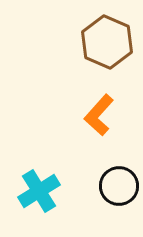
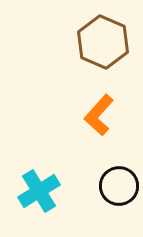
brown hexagon: moved 4 px left
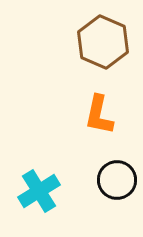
orange L-shape: rotated 30 degrees counterclockwise
black circle: moved 2 px left, 6 px up
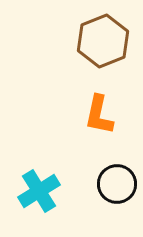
brown hexagon: moved 1 px up; rotated 15 degrees clockwise
black circle: moved 4 px down
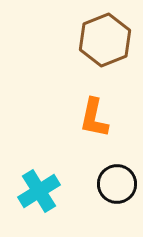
brown hexagon: moved 2 px right, 1 px up
orange L-shape: moved 5 px left, 3 px down
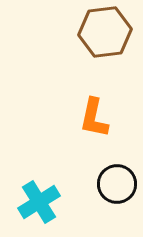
brown hexagon: moved 8 px up; rotated 15 degrees clockwise
cyan cross: moved 11 px down
